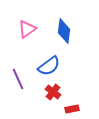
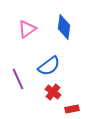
blue diamond: moved 4 px up
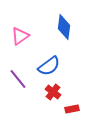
pink triangle: moved 7 px left, 7 px down
purple line: rotated 15 degrees counterclockwise
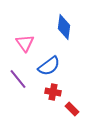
pink triangle: moved 5 px right, 7 px down; rotated 30 degrees counterclockwise
red cross: rotated 28 degrees counterclockwise
red rectangle: rotated 56 degrees clockwise
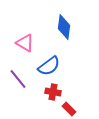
pink triangle: rotated 24 degrees counterclockwise
red rectangle: moved 3 px left
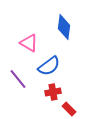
pink triangle: moved 4 px right
red cross: rotated 21 degrees counterclockwise
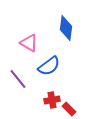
blue diamond: moved 2 px right, 1 px down
red cross: moved 1 px left, 8 px down
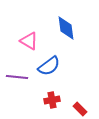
blue diamond: rotated 15 degrees counterclockwise
pink triangle: moved 2 px up
purple line: moved 1 px left, 2 px up; rotated 45 degrees counterclockwise
red rectangle: moved 11 px right
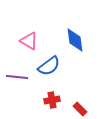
blue diamond: moved 9 px right, 12 px down
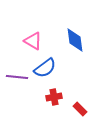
pink triangle: moved 4 px right
blue semicircle: moved 4 px left, 2 px down
red cross: moved 2 px right, 3 px up
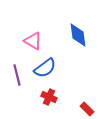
blue diamond: moved 3 px right, 5 px up
purple line: moved 2 px up; rotated 70 degrees clockwise
red cross: moved 5 px left; rotated 35 degrees clockwise
red rectangle: moved 7 px right
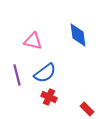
pink triangle: rotated 18 degrees counterclockwise
blue semicircle: moved 5 px down
